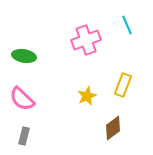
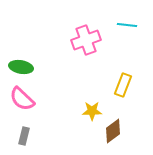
cyan line: rotated 60 degrees counterclockwise
green ellipse: moved 3 px left, 11 px down
yellow star: moved 5 px right, 15 px down; rotated 24 degrees clockwise
brown diamond: moved 3 px down
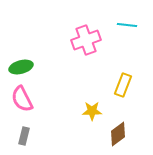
green ellipse: rotated 25 degrees counterclockwise
pink semicircle: rotated 20 degrees clockwise
brown diamond: moved 5 px right, 3 px down
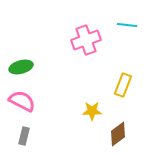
pink semicircle: moved 2 px down; rotated 144 degrees clockwise
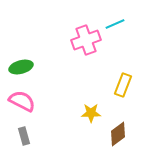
cyan line: moved 12 px left, 1 px up; rotated 30 degrees counterclockwise
yellow star: moved 1 px left, 2 px down
gray rectangle: rotated 30 degrees counterclockwise
